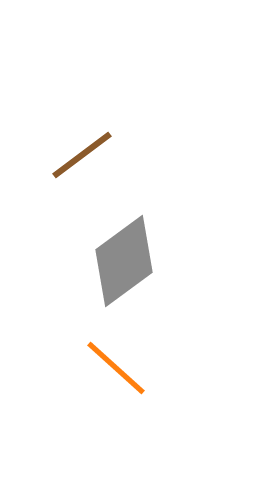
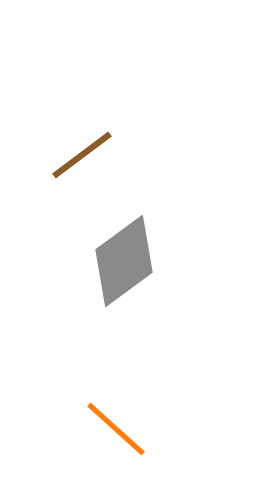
orange line: moved 61 px down
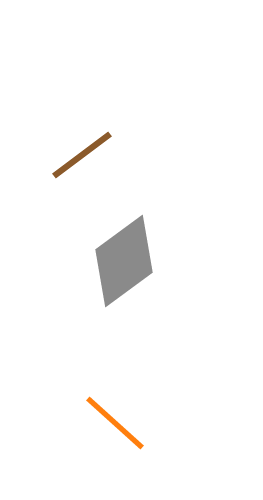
orange line: moved 1 px left, 6 px up
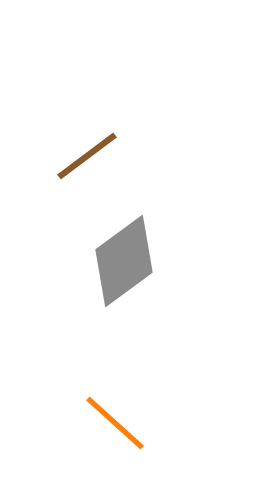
brown line: moved 5 px right, 1 px down
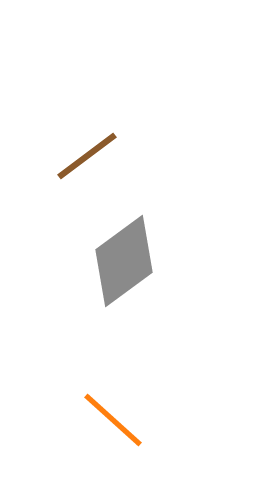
orange line: moved 2 px left, 3 px up
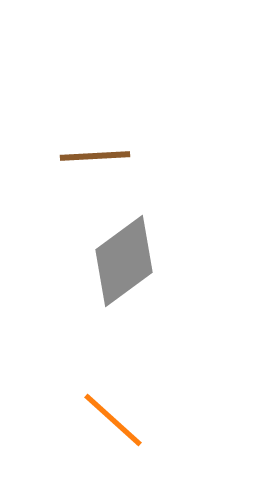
brown line: moved 8 px right; rotated 34 degrees clockwise
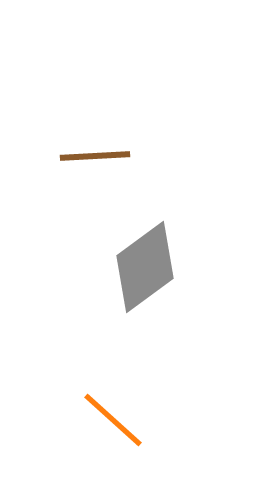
gray diamond: moved 21 px right, 6 px down
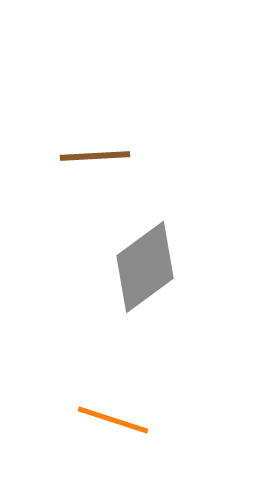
orange line: rotated 24 degrees counterclockwise
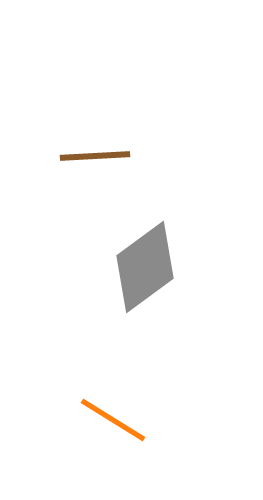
orange line: rotated 14 degrees clockwise
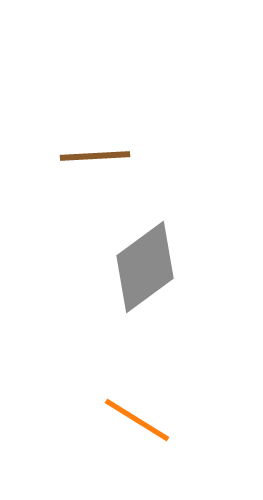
orange line: moved 24 px right
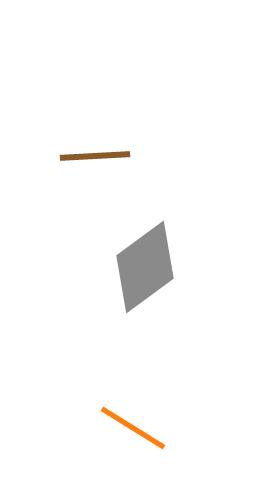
orange line: moved 4 px left, 8 px down
